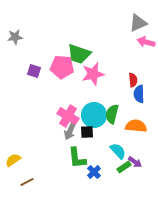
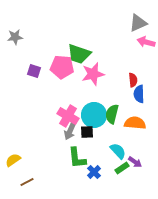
orange semicircle: moved 1 px left, 3 px up
green rectangle: moved 2 px left, 1 px down
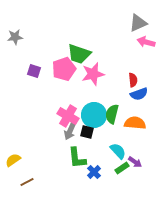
pink pentagon: moved 2 px right, 2 px down; rotated 25 degrees counterclockwise
blue semicircle: rotated 108 degrees counterclockwise
black square: rotated 16 degrees clockwise
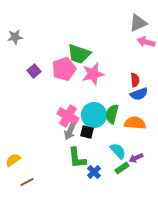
purple square: rotated 32 degrees clockwise
red semicircle: moved 2 px right
purple arrow: moved 1 px right, 4 px up; rotated 120 degrees clockwise
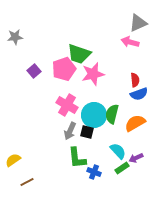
pink arrow: moved 16 px left
pink cross: moved 1 px left, 11 px up
orange semicircle: rotated 35 degrees counterclockwise
blue cross: rotated 24 degrees counterclockwise
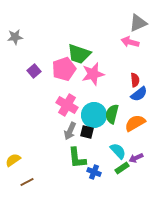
blue semicircle: rotated 18 degrees counterclockwise
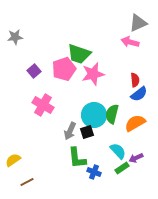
pink cross: moved 24 px left
black square: rotated 32 degrees counterclockwise
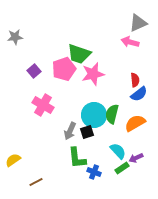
brown line: moved 9 px right
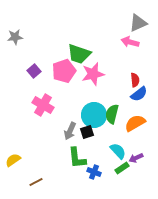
pink pentagon: moved 2 px down
